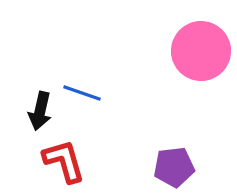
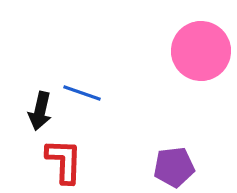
red L-shape: rotated 18 degrees clockwise
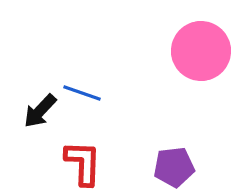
black arrow: rotated 30 degrees clockwise
red L-shape: moved 19 px right, 2 px down
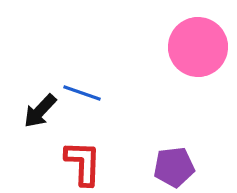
pink circle: moved 3 px left, 4 px up
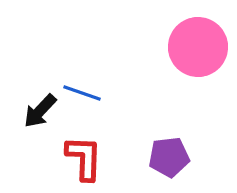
red L-shape: moved 1 px right, 5 px up
purple pentagon: moved 5 px left, 10 px up
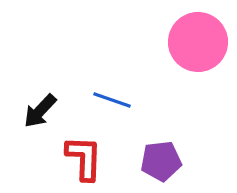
pink circle: moved 5 px up
blue line: moved 30 px right, 7 px down
purple pentagon: moved 8 px left, 4 px down
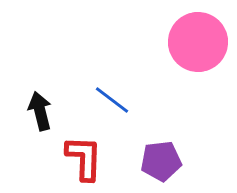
blue line: rotated 18 degrees clockwise
black arrow: rotated 123 degrees clockwise
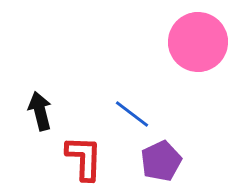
blue line: moved 20 px right, 14 px down
purple pentagon: rotated 18 degrees counterclockwise
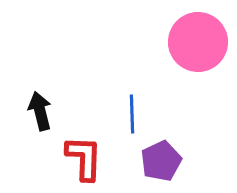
blue line: rotated 51 degrees clockwise
